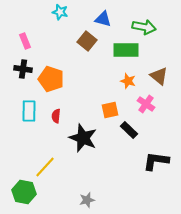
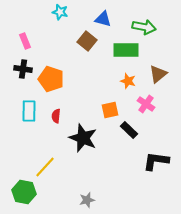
brown triangle: moved 1 px left, 2 px up; rotated 42 degrees clockwise
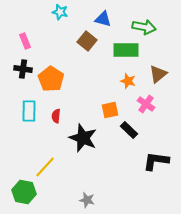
orange pentagon: rotated 15 degrees clockwise
gray star: rotated 28 degrees clockwise
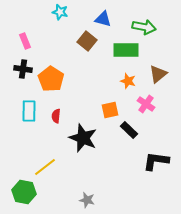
yellow line: rotated 10 degrees clockwise
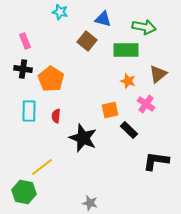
yellow line: moved 3 px left
gray star: moved 3 px right, 3 px down
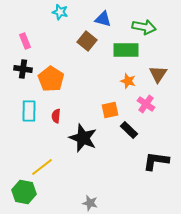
brown triangle: rotated 18 degrees counterclockwise
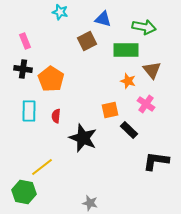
brown square: rotated 24 degrees clockwise
brown triangle: moved 6 px left, 4 px up; rotated 12 degrees counterclockwise
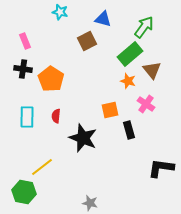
green arrow: rotated 65 degrees counterclockwise
green rectangle: moved 4 px right, 4 px down; rotated 40 degrees counterclockwise
cyan rectangle: moved 2 px left, 6 px down
black rectangle: rotated 30 degrees clockwise
black L-shape: moved 5 px right, 7 px down
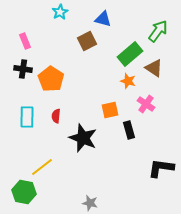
cyan star: rotated 28 degrees clockwise
green arrow: moved 14 px right, 4 px down
brown triangle: moved 2 px right, 2 px up; rotated 18 degrees counterclockwise
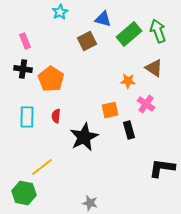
green arrow: rotated 55 degrees counterclockwise
green rectangle: moved 1 px left, 20 px up
orange star: rotated 14 degrees counterclockwise
black star: moved 1 px right, 1 px up; rotated 24 degrees clockwise
black L-shape: moved 1 px right
green hexagon: moved 1 px down
